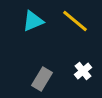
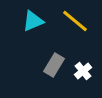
gray rectangle: moved 12 px right, 14 px up
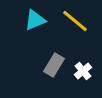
cyan triangle: moved 2 px right, 1 px up
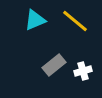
gray rectangle: rotated 20 degrees clockwise
white cross: rotated 24 degrees clockwise
